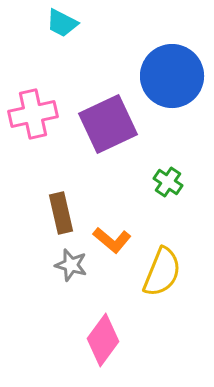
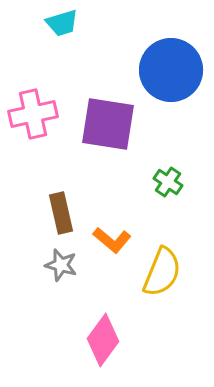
cyan trapezoid: rotated 44 degrees counterclockwise
blue circle: moved 1 px left, 6 px up
purple square: rotated 34 degrees clockwise
gray star: moved 10 px left
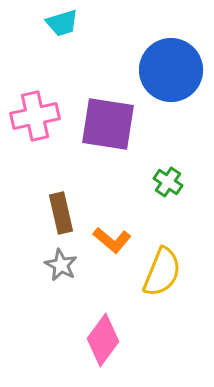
pink cross: moved 2 px right, 2 px down
gray star: rotated 12 degrees clockwise
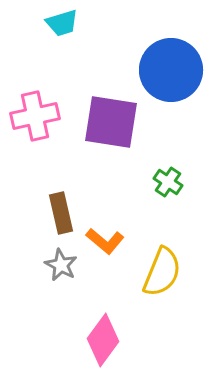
purple square: moved 3 px right, 2 px up
orange L-shape: moved 7 px left, 1 px down
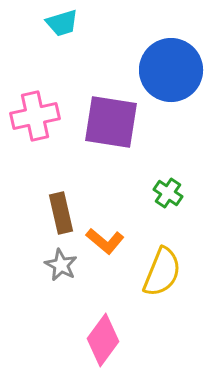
green cross: moved 11 px down
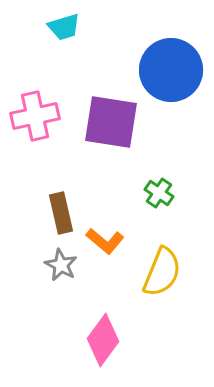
cyan trapezoid: moved 2 px right, 4 px down
green cross: moved 9 px left
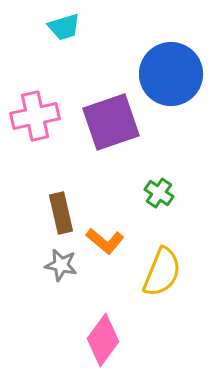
blue circle: moved 4 px down
purple square: rotated 28 degrees counterclockwise
gray star: rotated 16 degrees counterclockwise
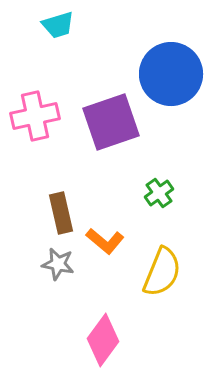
cyan trapezoid: moved 6 px left, 2 px up
green cross: rotated 20 degrees clockwise
gray star: moved 3 px left, 1 px up
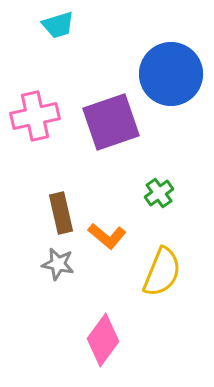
orange L-shape: moved 2 px right, 5 px up
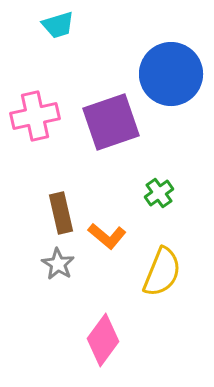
gray star: rotated 20 degrees clockwise
